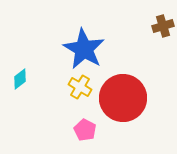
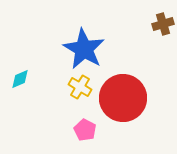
brown cross: moved 2 px up
cyan diamond: rotated 15 degrees clockwise
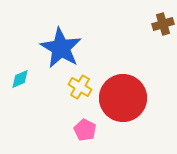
blue star: moved 23 px left, 1 px up
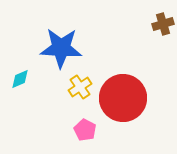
blue star: rotated 27 degrees counterclockwise
yellow cross: rotated 25 degrees clockwise
